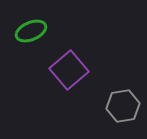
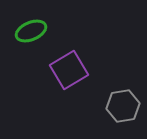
purple square: rotated 9 degrees clockwise
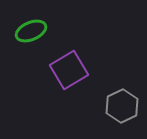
gray hexagon: moved 1 px left; rotated 16 degrees counterclockwise
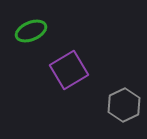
gray hexagon: moved 2 px right, 1 px up
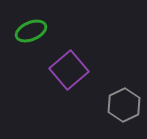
purple square: rotated 9 degrees counterclockwise
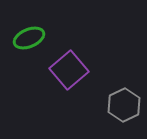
green ellipse: moved 2 px left, 7 px down
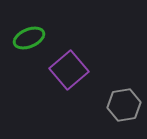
gray hexagon: rotated 16 degrees clockwise
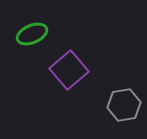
green ellipse: moved 3 px right, 4 px up
